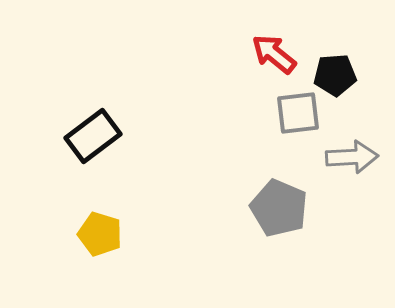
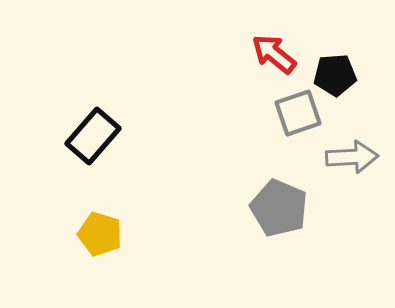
gray square: rotated 12 degrees counterclockwise
black rectangle: rotated 12 degrees counterclockwise
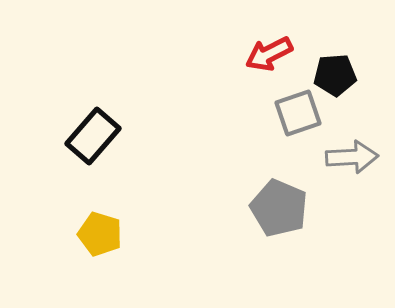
red arrow: moved 5 px left; rotated 66 degrees counterclockwise
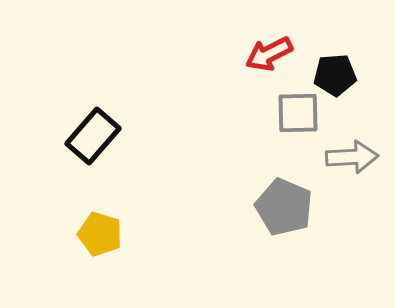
gray square: rotated 18 degrees clockwise
gray pentagon: moved 5 px right, 1 px up
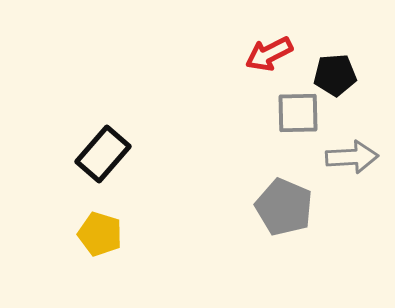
black rectangle: moved 10 px right, 18 px down
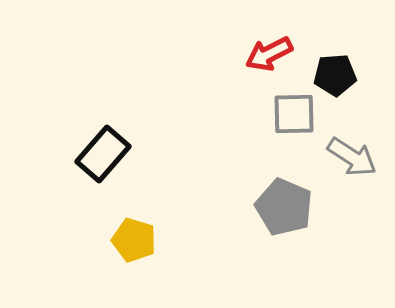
gray square: moved 4 px left, 1 px down
gray arrow: rotated 36 degrees clockwise
yellow pentagon: moved 34 px right, 6 px down
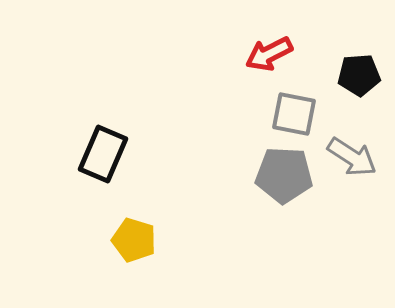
black pentagon: moved 24 px right
gray square: rotated 12 degrees clockwise
black rectangle: rotated 18 degrees counterclockwise
gray pentagon: moved 32 px up; rotated 20 degrees counterclockwise
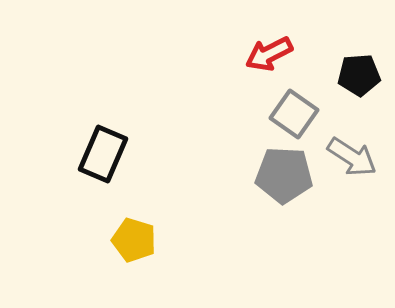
gray square: rotated 24 degrees clockwise
